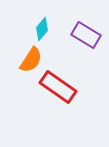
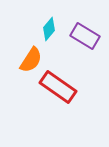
cyan diamond: moved 7 px right
purple rectangle: moved 1 px left, 1 px down
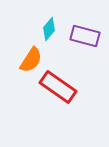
purple rectangle: rotated 16 degrees counterclockwise
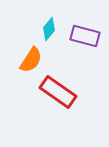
red rectangle: moved 5 px down
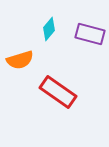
purple rectangle: moved 5 px right, 2 px up
orange semicircle: moved 11 px left; rotated 40 degrees clockwise
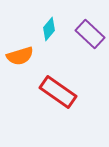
purple rectangle: rotated 28 degrees clockwise
orange semicircle: moved 4 px up
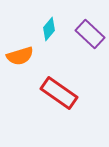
red rectangle: moved 1 px right, 1 px down
